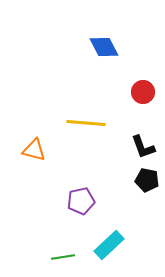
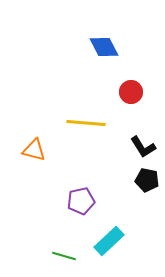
red circle: moved 12 px left
black L-shape: rotated 12 degrees counterclockwise
cyan rectangle: moved 4 px up
green line: moved 1 px right, 1 px up; rotated 25 degrees clockwise
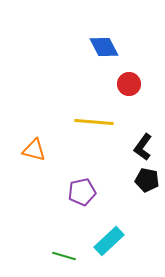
red circle: moved 2 px left, 8 px up
yellow line: moved 8 px right, 1 px up
black L-shape: rotated 68 degrees clockwise
purple pentagon: moved 1 px right, 9 px up
